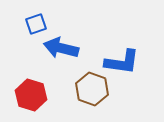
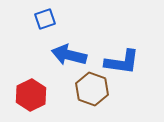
blue square: moved 9 px right, 5 px up
blue arrow: moved 8 px right, 7 px down
red hexagon: rotated 16 degrees clockwise
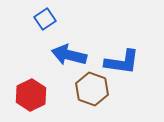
blue square: rotated 15 degrees counterclockwise
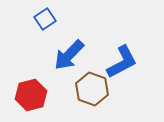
blue arrow: rotated 60 degrees counterclockwise
blue L-shape: rotated 36 degrees counterclockwise
red hexagon: rotated 12 degrees clockwise
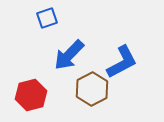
blue square: moved 2 px right, 1 px up; rotated 15 degrees clockwise
brown hexagon: rotated 12 degrees clockwise
